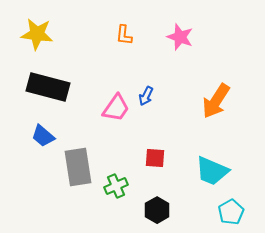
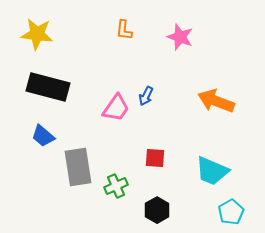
orange L-shape: moved 5 px up
orange arrow: rotated 78 degrees clockwise
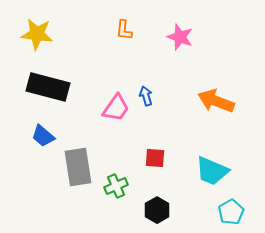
blue arrow: rotated 138 degrees clockwise
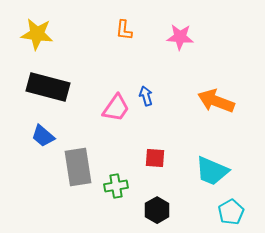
pink star: rotated 16 degrees counterclockwise
green cross: rotated 15 degrees clockwise
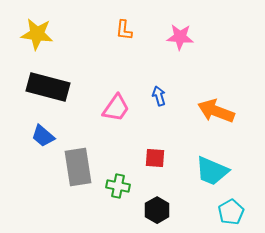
blue arrow: moved 13 px right
orange arrow: moved 10 px down
green cross: moved 2 px right; rotated 20 degrees clockwise
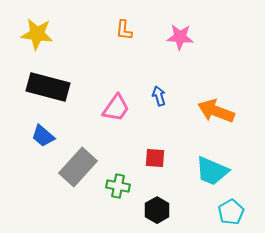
gray rectangle: rotated 51 degrees clockwise
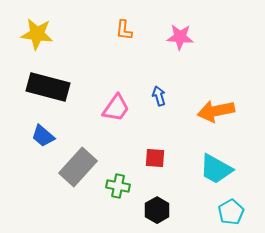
orange arrow: rotated 33 degrees counterclockwise
cyan trapezoid: moved 4 px right, 2 px up; rotated 6 degrees clockwise
